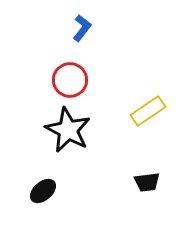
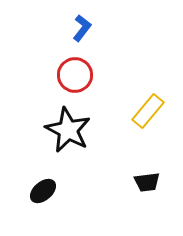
red circle: moved 5 px right, 5 px up
yellow rectangle: rotated 16 degrees counterclockwise
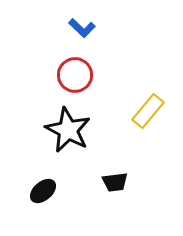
blue L-shape: rotated 96 degrees clockwise
black trapezoid: moved 32 px left
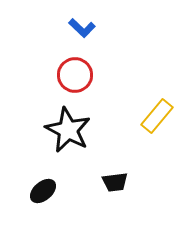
yellow rectangle: moved 9 px right, 5 px down
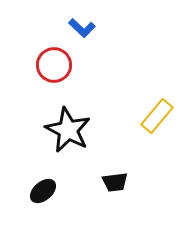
red circle: moved 21 px left, 10 px up
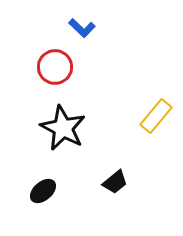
red circle: moved 1 px right, 2 px down
yellow rectangle: moved 1 px left
black star: moved 5 px left, 2 px up
black trapezoid: rotated 32 degrees counterclockwise
